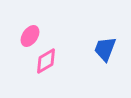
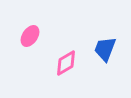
pink diamond: moved 20 px right, 2 px down
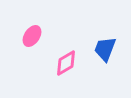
pink ellipse: moved 2 px right
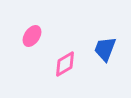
pink diamond: moved 1 px left, 1 px down
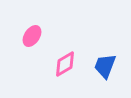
blue trapezoid: moved 17 px down
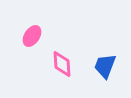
pink diamond: moved 3 px left; rotated 64 degrees counterclockwise
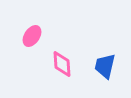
blue trapezoid: rotated 8 degrees counterclockwise
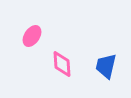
blue trapezoid: moved 1 px right
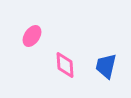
pink diamond: moved 3 px right, 1 px down
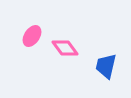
pink diamond: moved 17 px up; rotated 32 degrees counterclockwise
